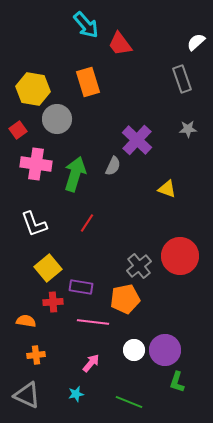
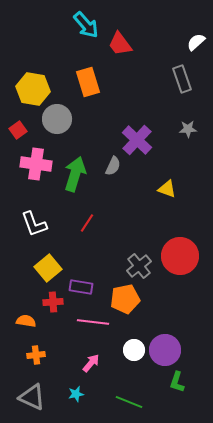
gray triangle: moved 5 px right, 2 px down
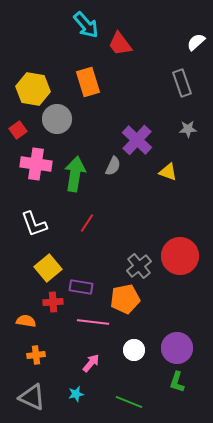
gray rectangle: moved 4 px down
green arrow: rotated 8 degrees counterclockwise
yellow triangle: moved 1 px right, 17 px up
purple circle: moved 12 px right, 2 px up
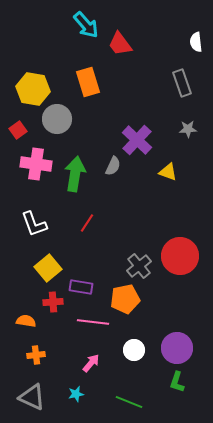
white semicircle: rotated 54 degrees counterclockwise
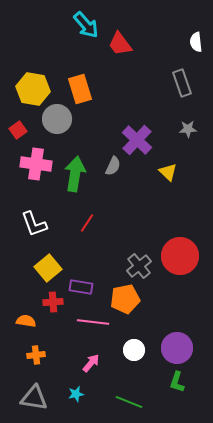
orange rectangle: moved 8 px left, 7 px down
yellow triangle: rotated 24 degrees clockwise
gray triangle: moved 2 px right, 1 px down; rotated 16 degrees counterclockwise
